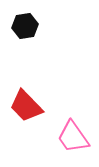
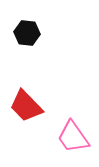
black hexagon: moved 2 px right, 7 px down; rotated 15 degrees clockwise
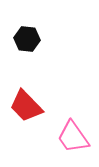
black hexagon: moved 6 px down
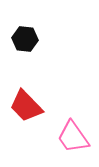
black hexagon: moved 2 px left
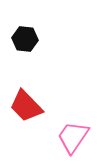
pink trapezoid: rotated 69 degrees clockwise
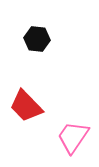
black hexagon: moved 12 px right
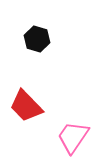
black hexagon: rotated 10 degrees clockwise
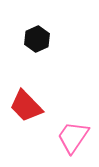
black hexagon: rotated 20 degrees clockwise
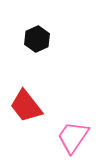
red trapezoid: rotated 6 degrees clockwise
